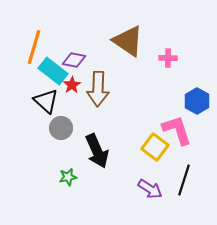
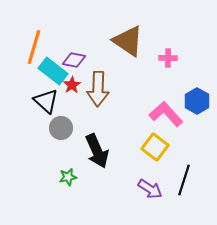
pink L-shape: moved 11 px left, 16 px up; rotated 24 degrees counterclockwise
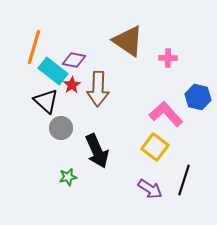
blue hexagon: moved 1 px right, 4 px up; rotated 15 degrees counterclockwise
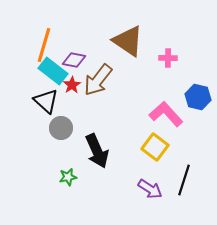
orange line: moved 10 px right, 2 px up
brown arrow: moved 9 px up; rotated 36 degrees clockwise
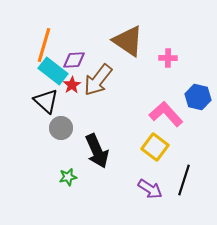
purple diamond: rotated 15 degrees counterclockwise
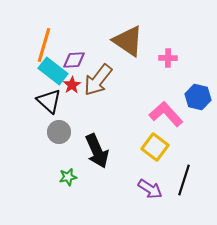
black triangle: moved 3 px right
gray circle: moved 2 px left, 4 px down
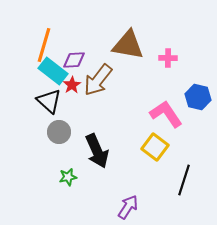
brown triangle: moved 4 px down; rotated 24 degrees counterclockwise
pink L-shape: rotated 8 degrees clockwise
purple arrow: moved 22 px left, 18 px down; rotated 90 degrees counterclockwise
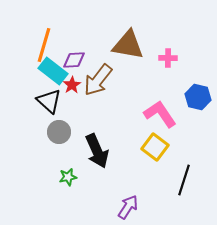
pink L-shape: moved 6 px left
